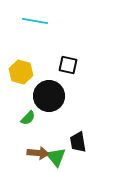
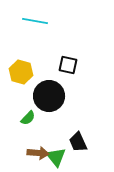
black trapezoid: rotated 15 degrees counterclockwise
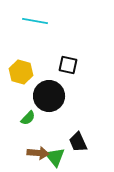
green triangle: moved 1 px left
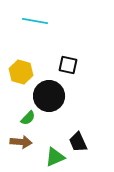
brown arrow: moved 17 px left, 11 px up
green triangle: rotated 45 degrees clockwise
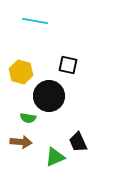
green semicircle: rotated 56 degrees clockwise
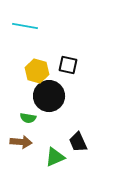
cyan line: moved 10 px left, 5 px down
yellow hexagon: moved 16 px right, 1 px up
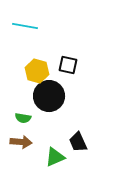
green semicircle: moved 5 px left
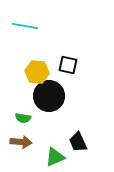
yellow hexagon: moved 1 px down; rotated 10 degrees counterclockwise
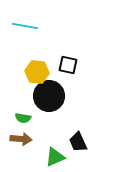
brown arrow: moved 3 px up
